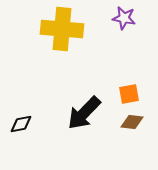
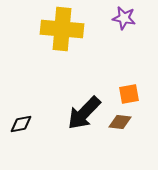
brown diamond: moved 12 px left
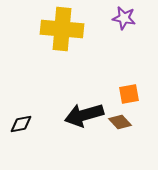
black arrow: moved 2 px down; rotated 30 degrees clockwise
brown diamond: rotated 40 degrees clockwise
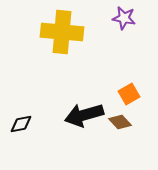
yellow cross: moved 3 px down
orange square: rotated 20 degrees counterclockwise
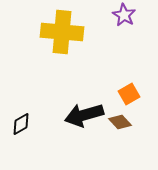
purple star: moved 3 px up; rotated 20 degrees clockwise
black diamond: rotated 20 degrees counterclockwise
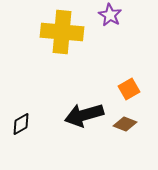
purple star: moved 14 px left
orange square: moved 5 px up
brown diamond: moved 5 px right, 2 px down; rotated 25 degrees counterclockwise
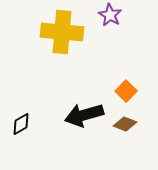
orange square: moved 3 px left, 2 px down; rotated 15 degrees counterclockwise
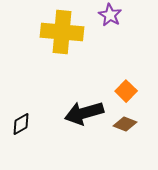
black arrow: moved 2 px up
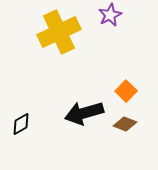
purple star: rotated 15 degrees clockwise
yellow cross: moved 3 px left; rotated 30 degrees counterclockwise
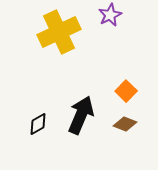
black arrow: moved 3 px left, 2 px down; rotated 129 degrees clockwise
black diamond: moved 17 px right
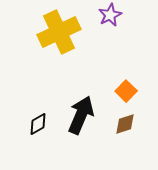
brown diamond: rotated 40 degrees counterclockwise
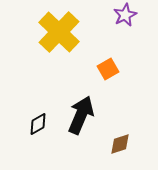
purple star: moved 15 px right
yellow cross: rotated 21 degrees counterclockwise
orange square: moved 18 px left, 22 px up; rotated 15 degrees clockwise
brown diamond: moved 5 px left, 20 px down
